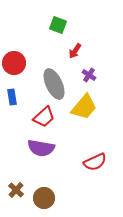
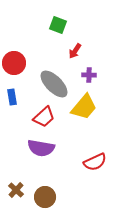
purple cross: rotated 32 degrees counterclockwise
gray ellipse: rotated 20 degrees counterclockwise
brown circle: moved 1 px right, 1 px up
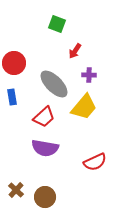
green square: moved 1 px left, 1 px up
purple semicircle: moved 4 px right
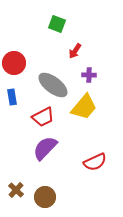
gray ellipse: moved 1 px left, 1 px down; rotated 8 degrees counterclockwise
red trapezoid: moved 1 px left; rotated 15 degrees clockwise
purple semicircle: rotated 124 degrees clockwise
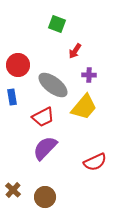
red circle: moved 4 px right, 2 px down
brown cross: moved 3 px left
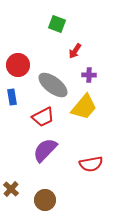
purple semicircle: moved 2 px down
red semicircle: moved 4 px left, 2 px down; rotated 15 degrees clockwise
brown cross: moved 2 px left, 1 px up
brown circle: moved 3 px down
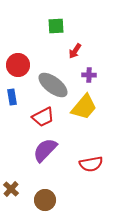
green square: moved 1 px left, 2 px down; rotated 24 degrees counterclockwise
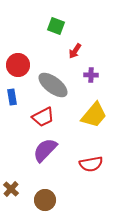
green square: rotated 24 degrees clockwise
purple cross: moved 2 px right
yellow trapezoid: moved 10 px right, 8 px down
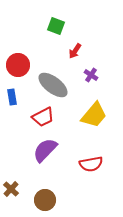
purple cross: rotated 32 degrees clockwise
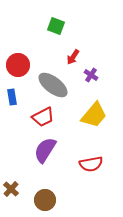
red arrow: moved 2 px left, 6 px down
purple semicircle: rotated 12 degrees counterclockwise
